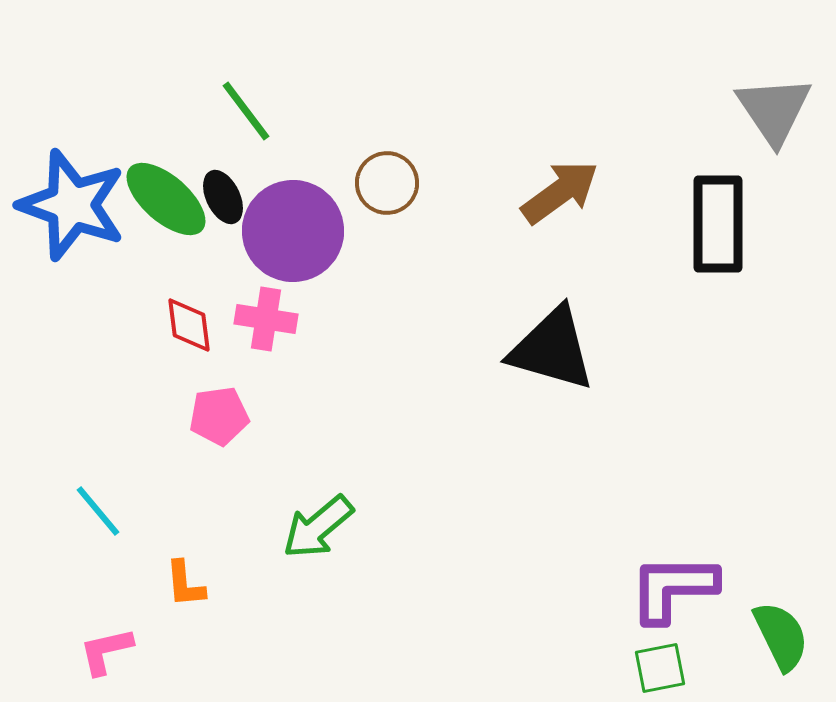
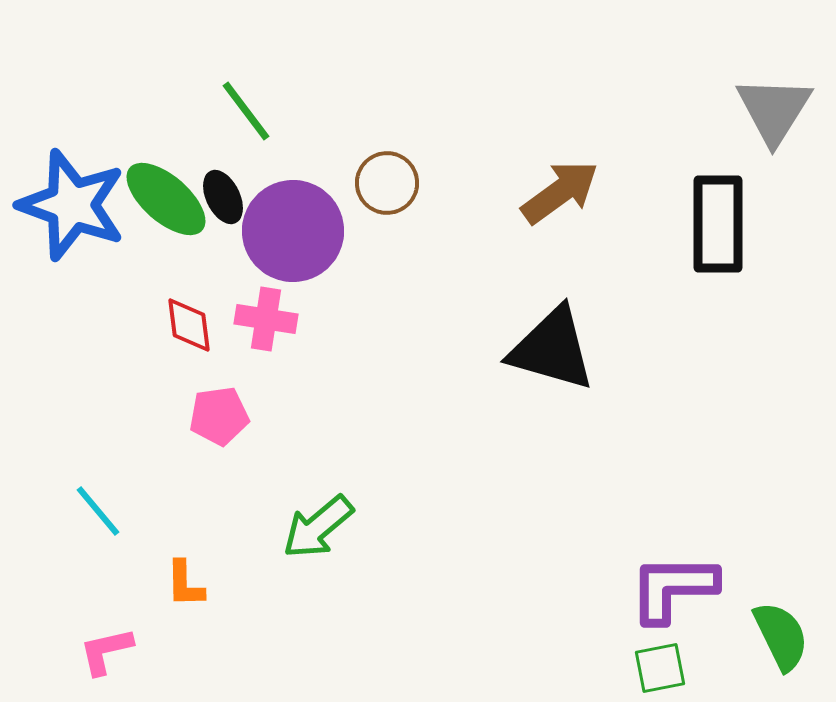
gray triangle: rotated 6 degrees clockwise
orange L-shape: rotated 4 degrees clockwise
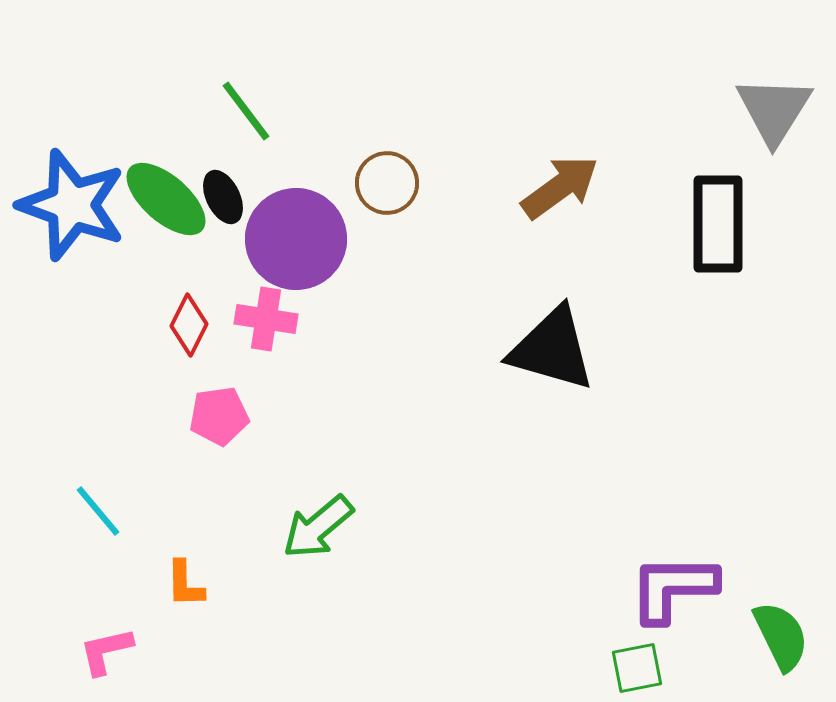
brown arrow: moved 5 px up
purple circle: moved 3 px right, 8 px down
red diamond: rotated 34 degrees clockwise
green square: moved 23 px left
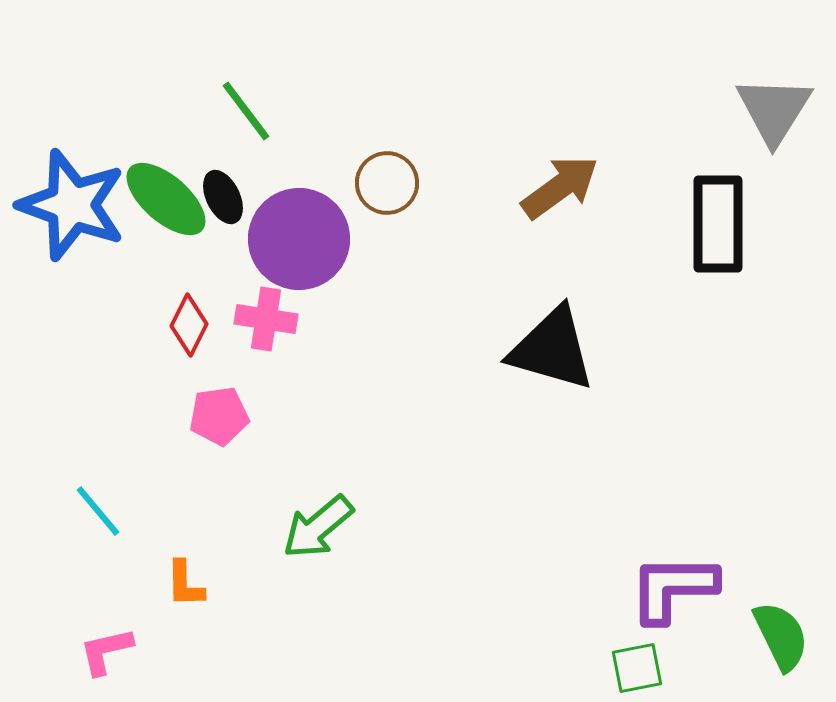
purple circle: moved 3 px right
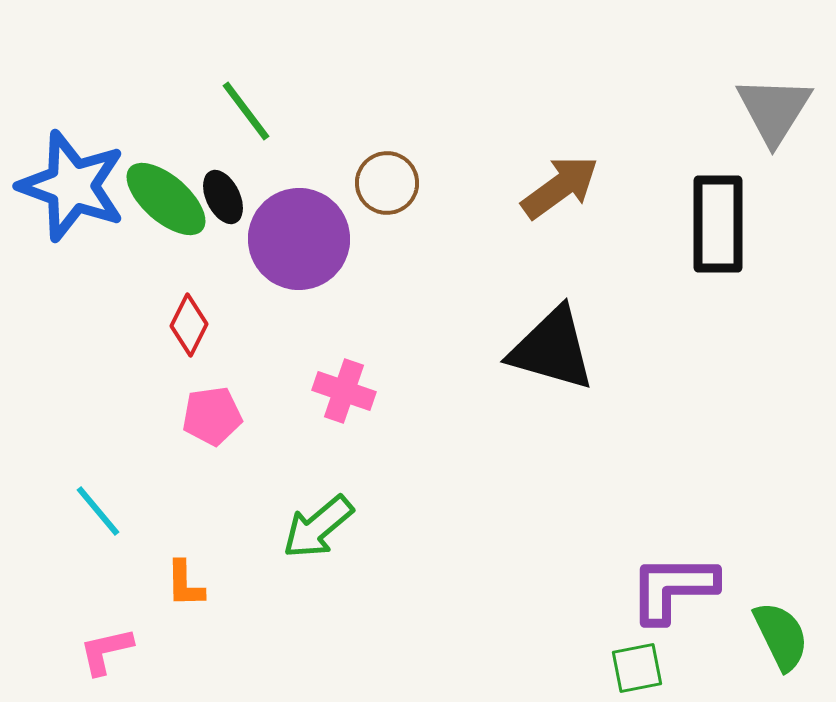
blue star: moved 19 px up
pink cross: moved 78 px right, 72 px down; rotated 10 degrees clockwise
pink pentagon: moved 7 px left
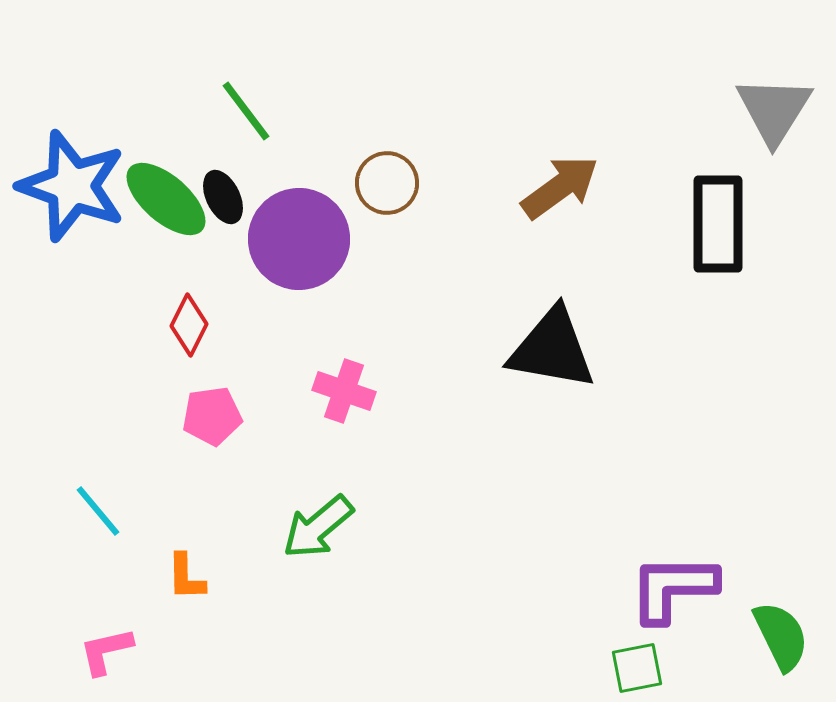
black triangle: rotated 6 degrees counterclockwise
orange L-shape: moved 1 px right, 7 px up
